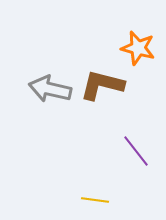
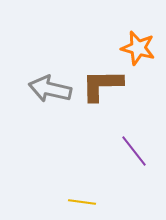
brown L-shape: rotated 15 degrees counterclockwise
purple line: moved 2 px left
yellow line: moved 13 px left, 2 px down
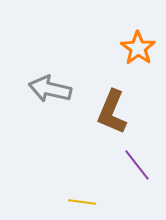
orange star: rotated 20 degrees clockwise
brown L-shape: moved 10 px right, 27 px down; rotated 66 degrees counterclockwise
purple line: moved 3 px right, 14 px down
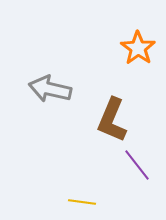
brown L-shape: moved 8 px down
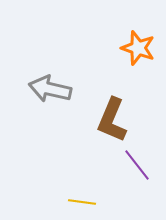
orange star: rotated 16 degrees counterclockwise
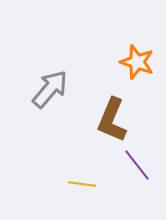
orange star: moved 1 px left, 14 px down
gray arrow: rotated 117 degrees clockwise
yellow line: moved 18 px up
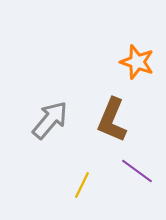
gray arrow: moved 31 px down
purple line: moved 6 px down; rotated 16 degrees counterclockwise
yellow line: moved 1 px down; rotated 72 degrees counterclockwise
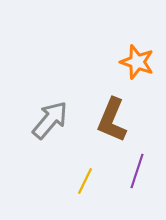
purple line: rotated 72 degrees clockwise
yellow line: moved 3 px right, 4 px up
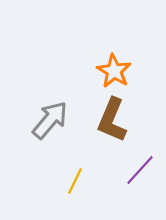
orange star: moved 23 px left, 9 px down; rotated 12 degrees clockwise
purple line: moved 3 px right, 1 px up; rotated 24 degrees clockwise
yellow line: moved 10 px left
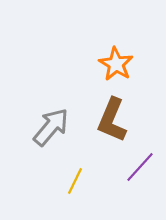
orange star: moved 2 px right, 7 px up
gray arrow: moved 1 px right, 7 px down
purple line: moved 3 px up
